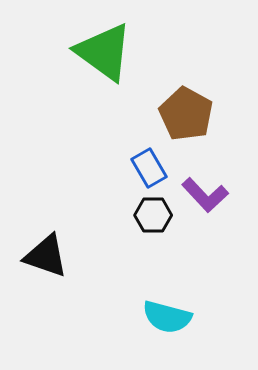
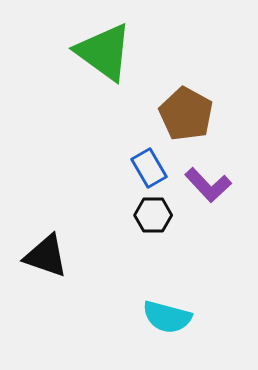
purple L-shape: moved 3 px right, 10 px up
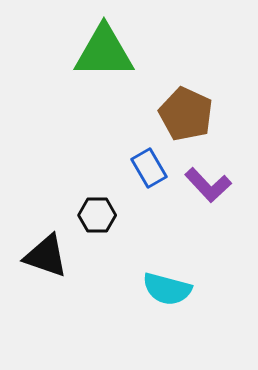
green triangle: rotated 36 degrees counterclockwise
brown pentagon: rotated 4 degrees counterclockwise
black hexagon: moved 56 px left
cyan semicircle: moved 28 px up
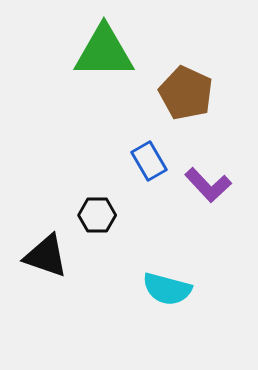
brown pentagon: moved 21 px up
blue rectangle: moved 7 px up
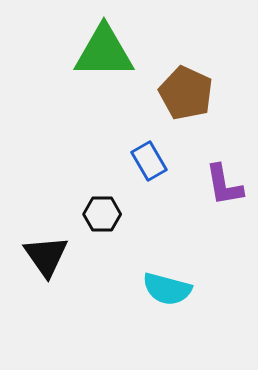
purple L-shape: moved 16 px right; rotated 33 degrees clockwise
black hexagon: moved 5 px right, 1 px up
black triangle: rotated 36 degrees clockwise
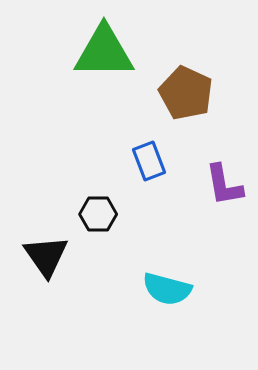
blue rectangle: rotated 9 degrees clockwise
black hexagon: moved 4 px left
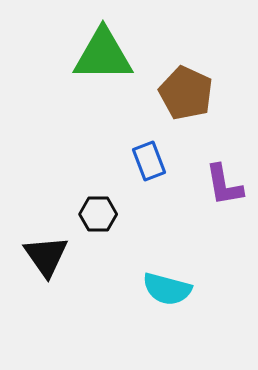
green triangle: moved 1 px left, 3 px down
